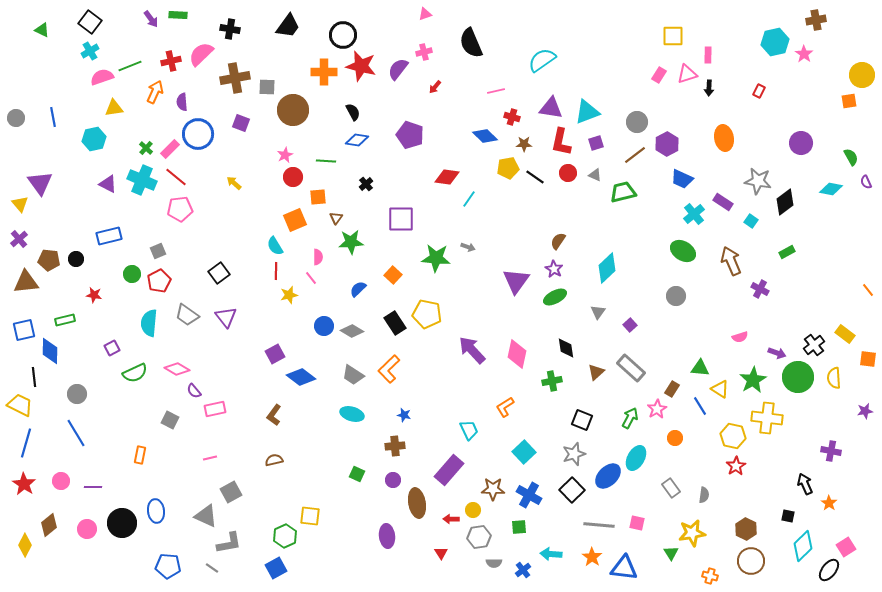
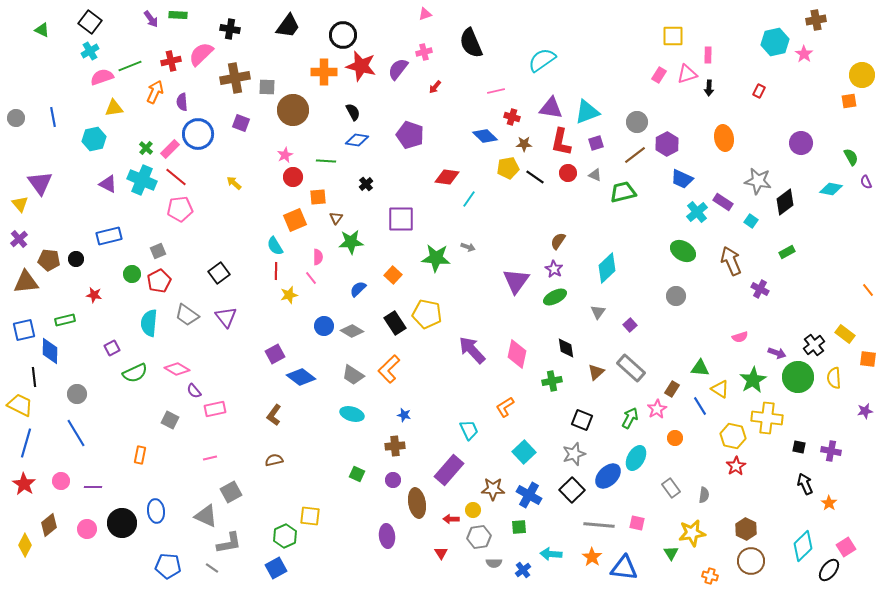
cyan cross at (694, 214): moved 3 px right, 2 px up
black square at (788, 516): moved 11 px right, 69 px up
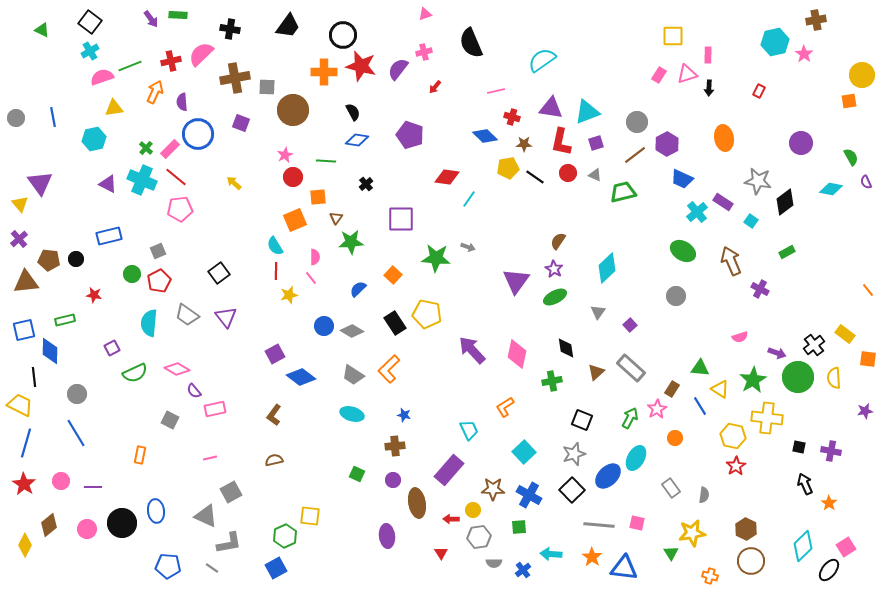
pink semicircle at (318, 257): moved 3 px left
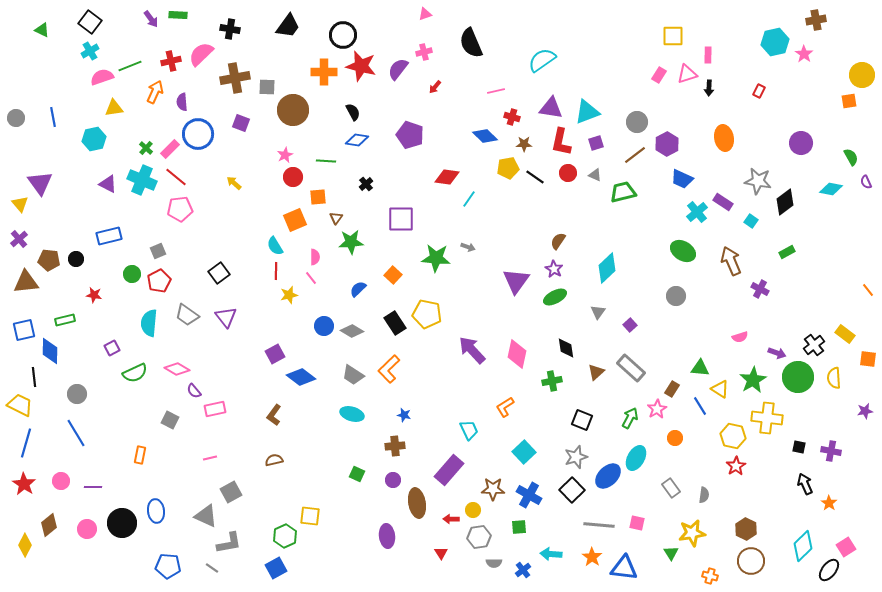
gray star at (574, 454): moved 2 px right, 3 px down
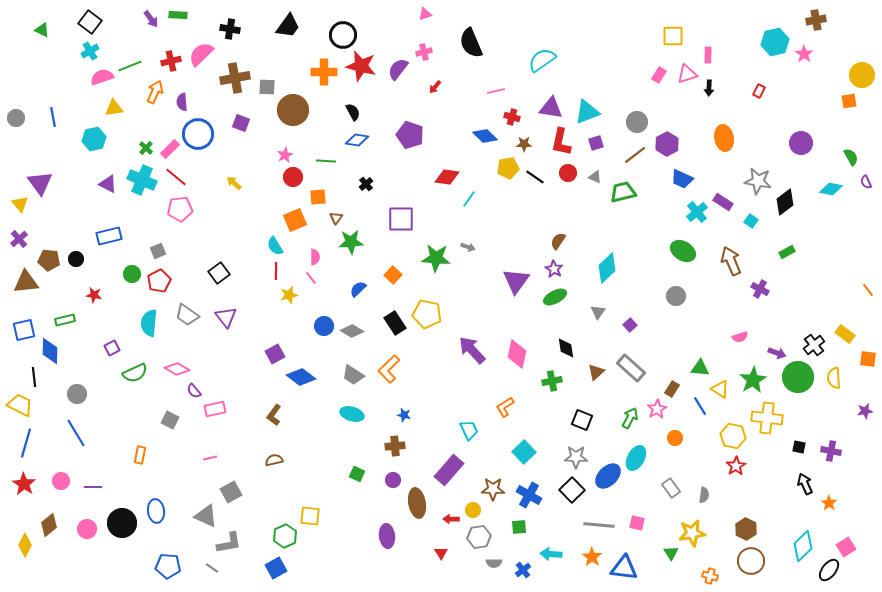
gray triangle at (595, 175): moved 2 px down
gray star at (576, 457): rotated 20 degrees clockwise
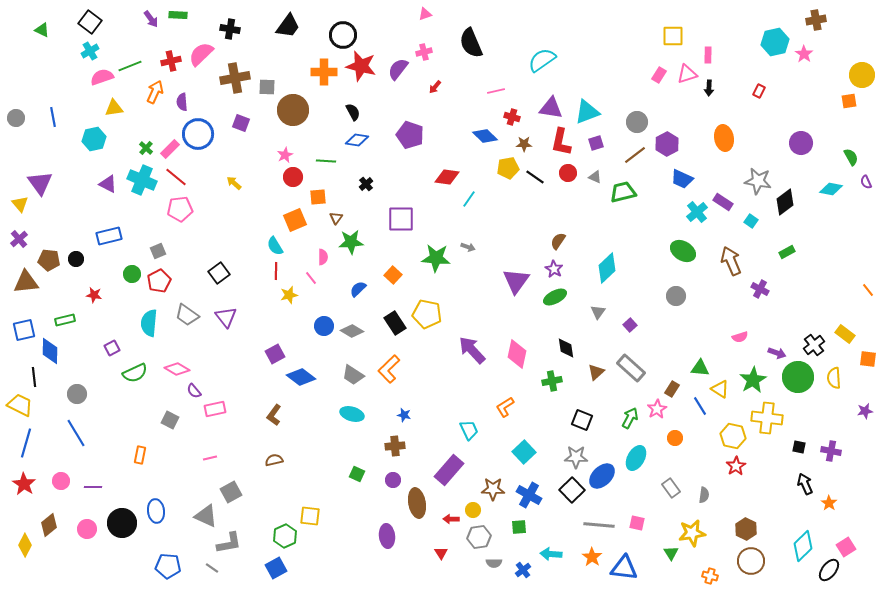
pink semicircle at (315, 257): moved 8 px right
blue ellipse at (608, 476): moved 6 px left
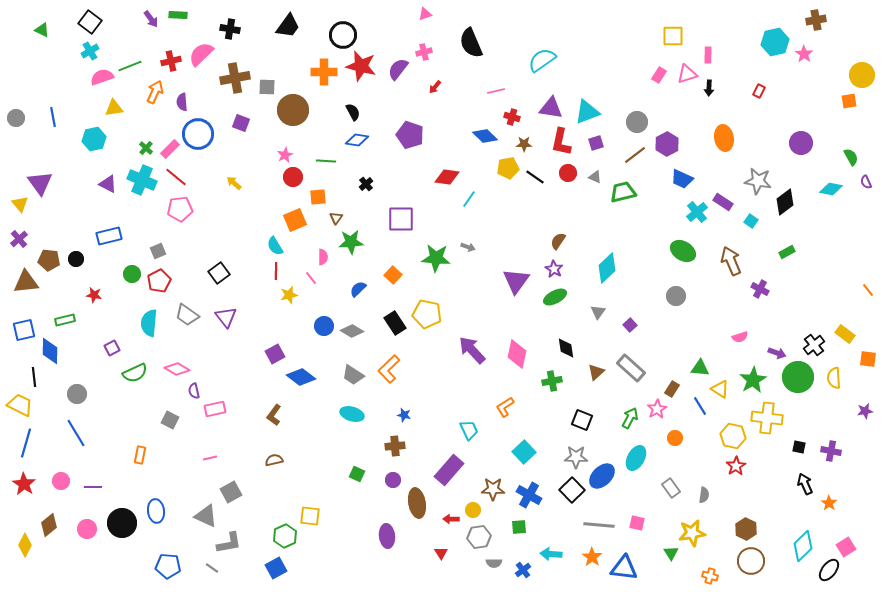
purple semicircle at (194, 391): rotated 28 degrees clockwise
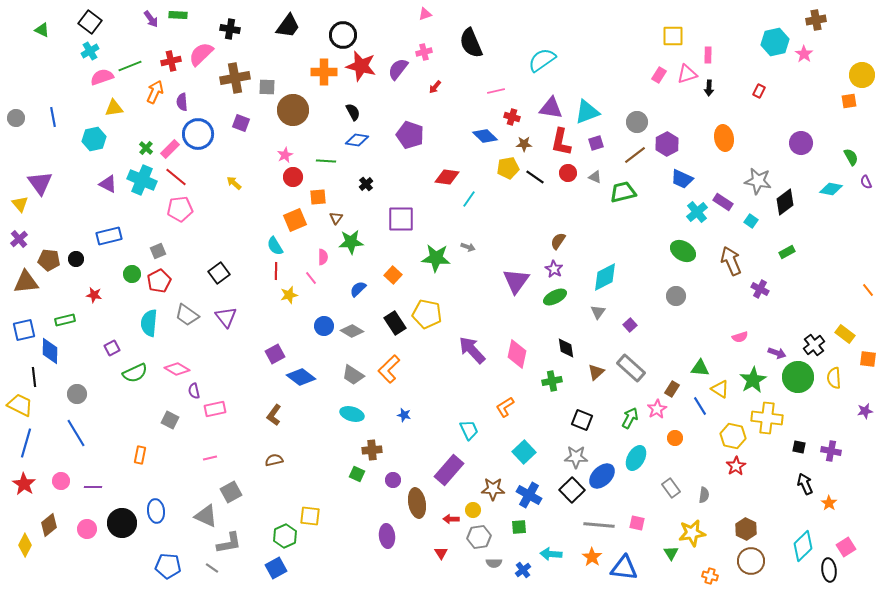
cyan diamond at (607, 268): moved 2 px left, 9 px down; rotated 16 degrees clockwise
brown cross at (395, 446): moved 23 px left, 4 px down
black ellipse at (829, 570): rotated 45 degrees counterclockwise
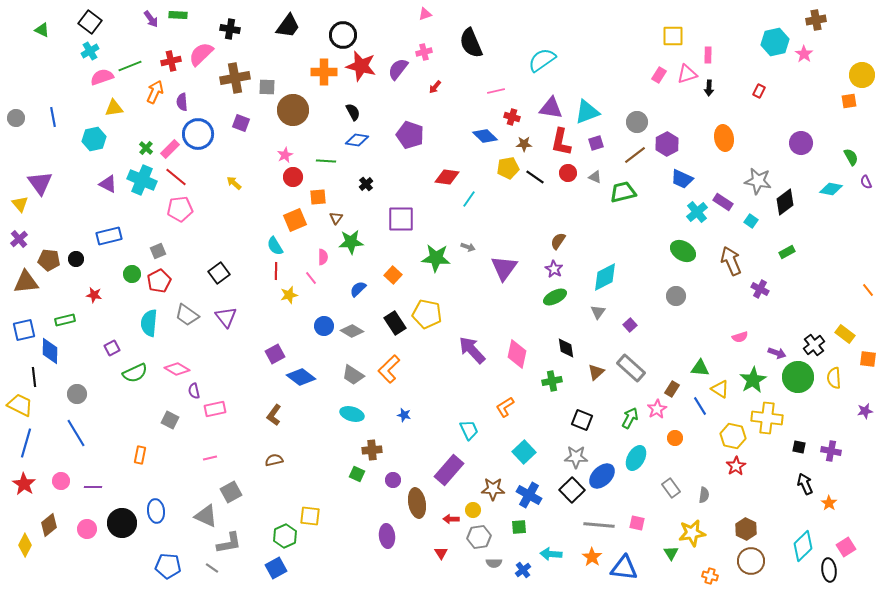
purple triangle at (516, 281): moved 12 px left, 13 px up
